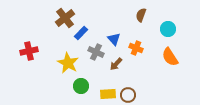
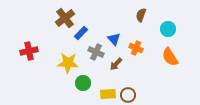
yellow star: rotated 25 degrees counterclockwise
green circle: moved 2 px right, 3 px up
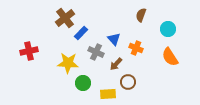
brown circle: moved 13 px up
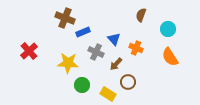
brown cross: rotated 30 degrees counterclockwise
blue rectangle: moved 2 px right, 1 px up; rotated 24 degrees clockwise
red cross: rotated 30 degrees counterclockwise
green circle: moved 1 px left, 2 px down
yellow rectangle: rotated 35 degrees clockwise
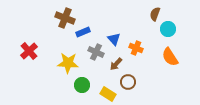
brown semicircle: moved 14 px right, 1 px up
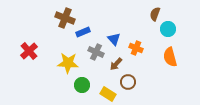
orange semicircle: rotated 18 degrees clockwise
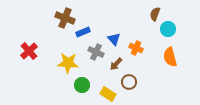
brown circle: moved 1 px right
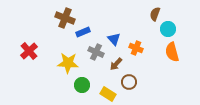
orange semicircle: moved 2 px right, 5 px up
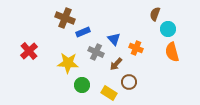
yellow rectangle: moved 1 px right, 1 px up
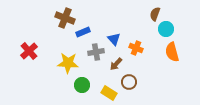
cyan circle: moved 2 px left
gray cross: rotated 35 degrees counterclockwise
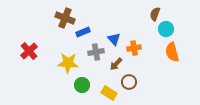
orange cross: moved 2 px left; rotated 32 degrees counterclockwise
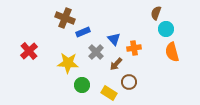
brown semicircle: moved 1 px right, 1 px up
gray cross: rotated 35 degrees counterclockwise
